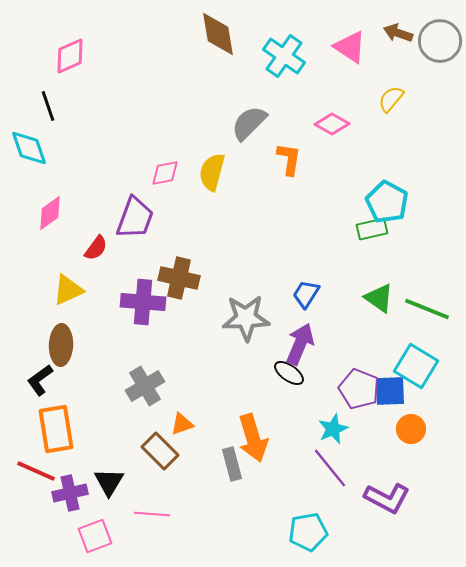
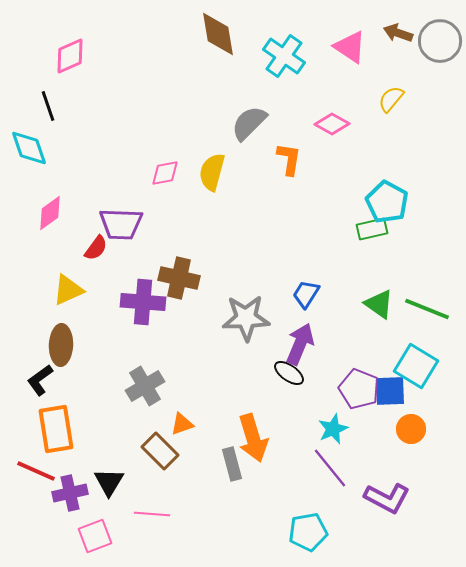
purple trapezoid at (135, 218): moved 14 px left, 6 px down; rotated 72 degrees clockwise
green triangle at (379, 298): moved 6 px down
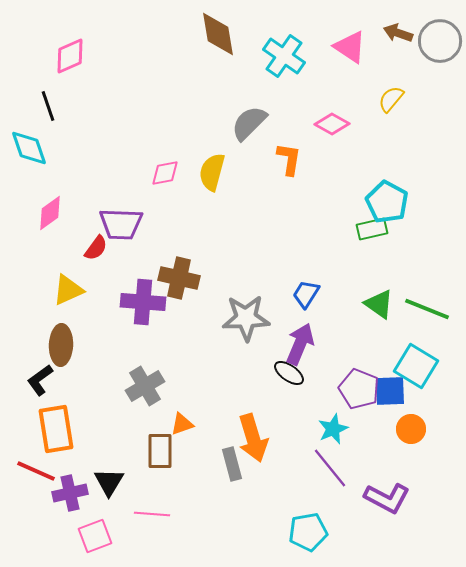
brown rectangle at (160, 451): rotated 45 degrees clockwise
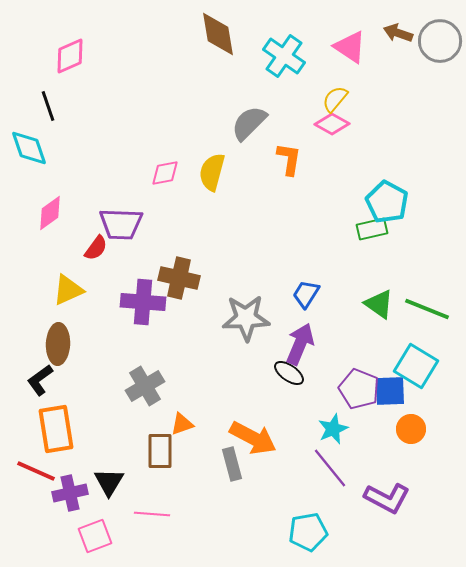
yellow semicircle at (391, 99): moved 56 px left
brown ellipse at (61, 345): moved 3 px left, 1 px up
orange arrow at (253, 438): rotated 45 degrees counterclockwise
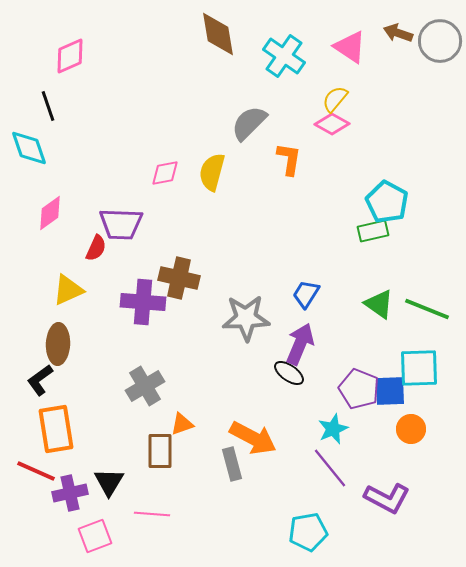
green rectangle at (372, 229): moved 1 px right, 2 px down
red semicircle at (96, 248): rotated 12 degrees counterclockwise
cyan square at (416, 366): moved 3 px right, 2 px down; rotated 33 degrees counterclockwise
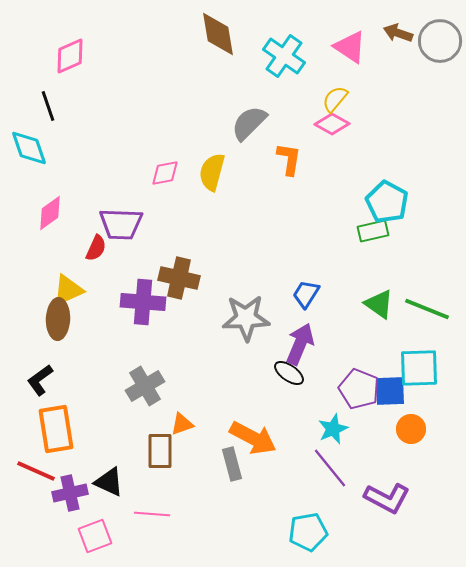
brown ellipse at (58, 344): moved 25 px up
black triangle at (109, 482): rotated 36 degrees counterclockwise
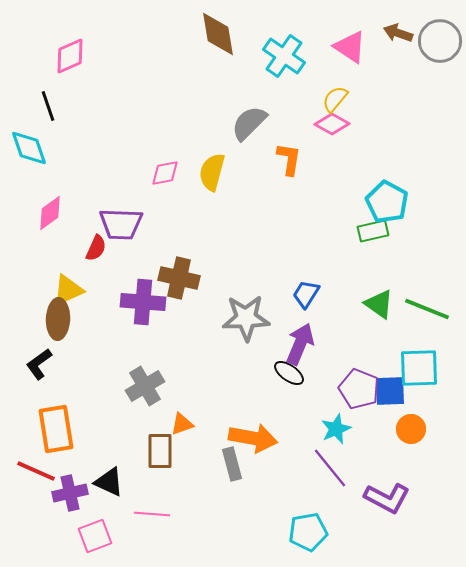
black L-shape at (40, 380): moved 1 px left, 16 px up
cyan star at (333, 429): moved 3 px right
orange arrow at (253, 438): rotated 18 degrees counterclockwise
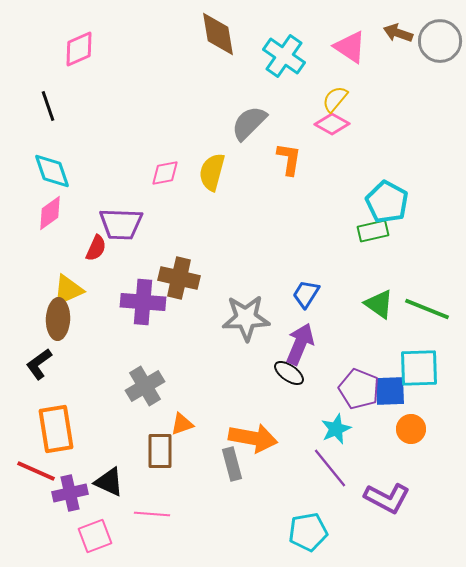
pink diamond at (70, 56): moved 9 px right, 7 px up
cyan diamond at (29, 148): moved 23 px right, 23 px down
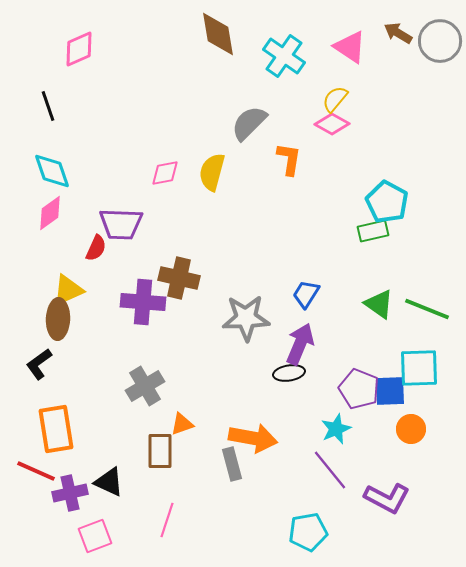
brown arrow at (398, 33): rotated 12 degrees clockwise
black ellipse at (289, 373): rotated 44 degrees counterclockwise
purple line at (330, 468): moved 2 px down
pink line at (152, 514): moved 15 px right, 6 px down; rotated 76 degrees counterclockwise
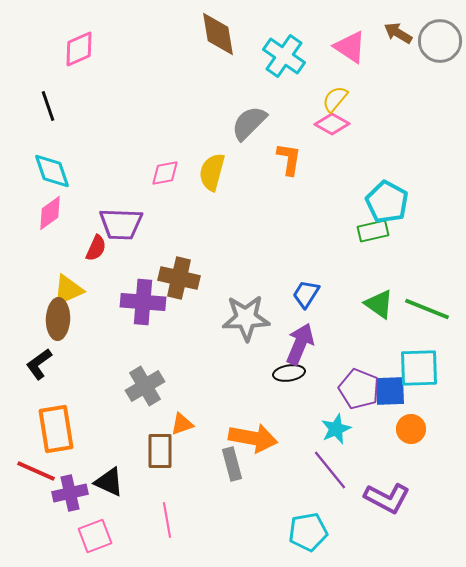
pink line at (167, 520): rotated 28 degrees counterclockwise
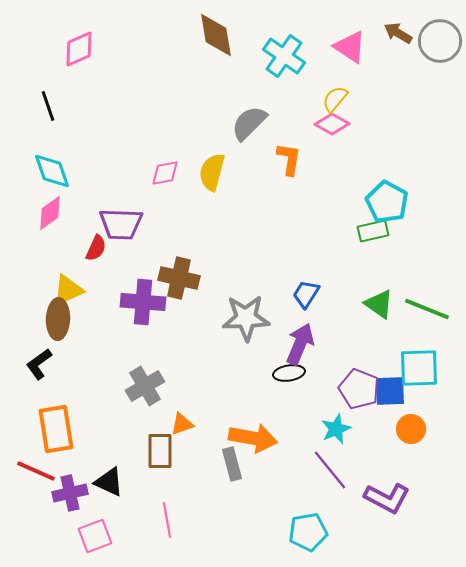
brown diamond at (218, 34): moved 2 px left, 1 px down
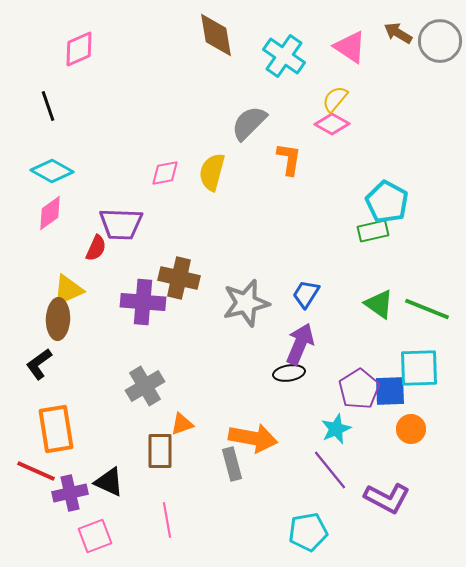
cyan diamond at (52, 171): rotated 42 degrees counterclockwise
gray star at (246, 318): moved 15 px up; rotated 12 degrees counterclockwise
purple pentagon at (359, 389): rotated 18 degrees clockwise
